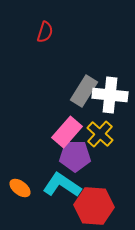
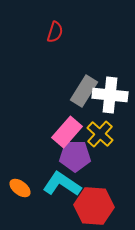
red semicircle: moved 10 px right
cyan L-shape: moved 1 px up
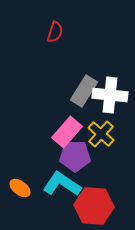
yellow cross: moved 1 px right
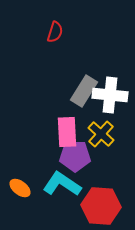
pink rectangle: rotated 44 degrees counterclockwise
red hexagon: moved 7 px right
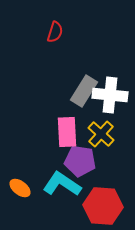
purple pentagon: moved 5 px right, 5 px down; rotated 8 degrees clockwise
red hexagon: moved 2 px right
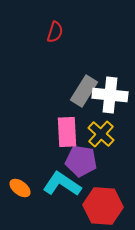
purple pentagon: moved 1 px right
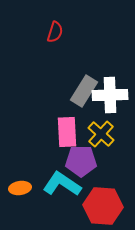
white cross: rotated 8 degrees counterclockwise
purple pentagon: rotated 8 degrees counterclockwise
orange ellipse: rotated 45 degrees counterclockwise
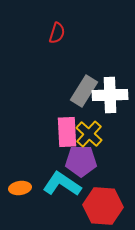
red semicircle: moved 2 px right, 1 px down
yellow cross: moved 12 px left
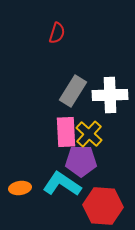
gray rectangle: moved 11 px left
pink rectangle: moved 1 px left
